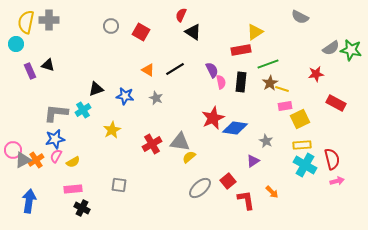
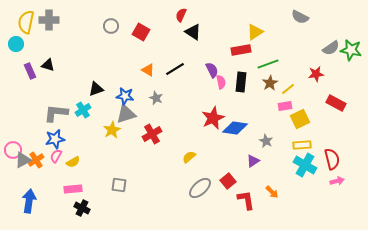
yellow line at (282, 89): moved 6 px right; rotated 56 degrees counterclockwise
gray triangle at (180, 142): moved 54 px left, 28 px up; rotated 25 degrees counterclockwise
red cross at (152, 144): moved 10 px up
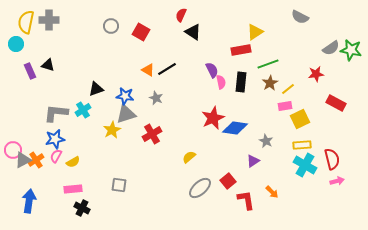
black line at (175, 69): moved 8 px left
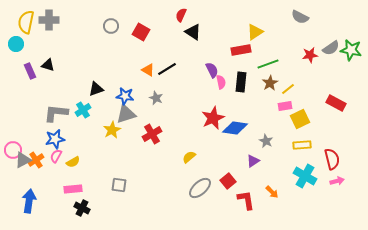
red star at (316, 74): moved 6 px left, 19 px up
cyan cross at (305, 165): moved 11 px down
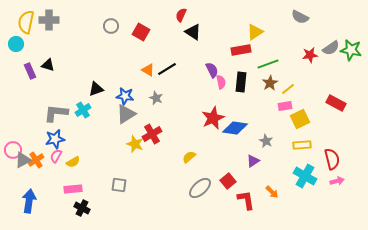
gray triangle at (126, 114): rotated 15 degrees counterclockwise
yellow star at (112, 130): moved 23 px right, 14 px down; rotated 24 degrees counterclockwise
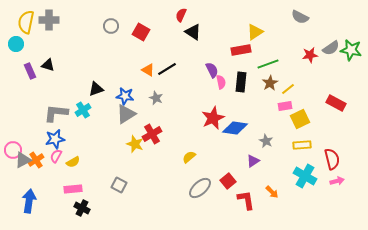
gray square at (119, 185): rotated 21 degrees clockwise
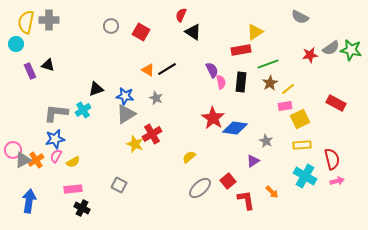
red star at (213, 118): rotated 15 degrees counterclockwise
